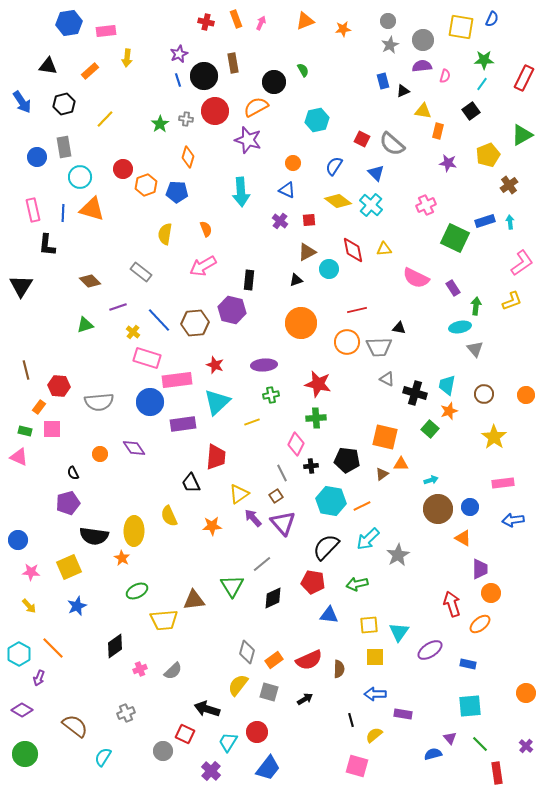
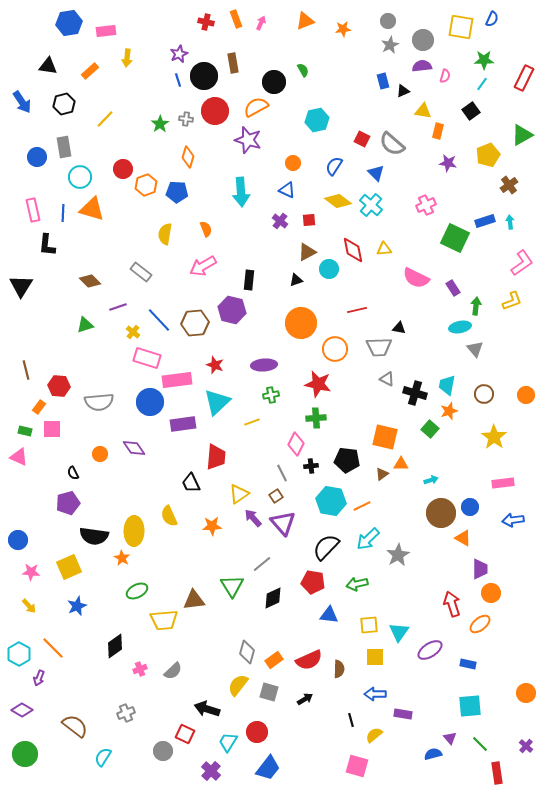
orange circle at (347, 342): moved 12 px left, 7 px down
brown circle at (438, 509): moved 3 px right, 4 px down
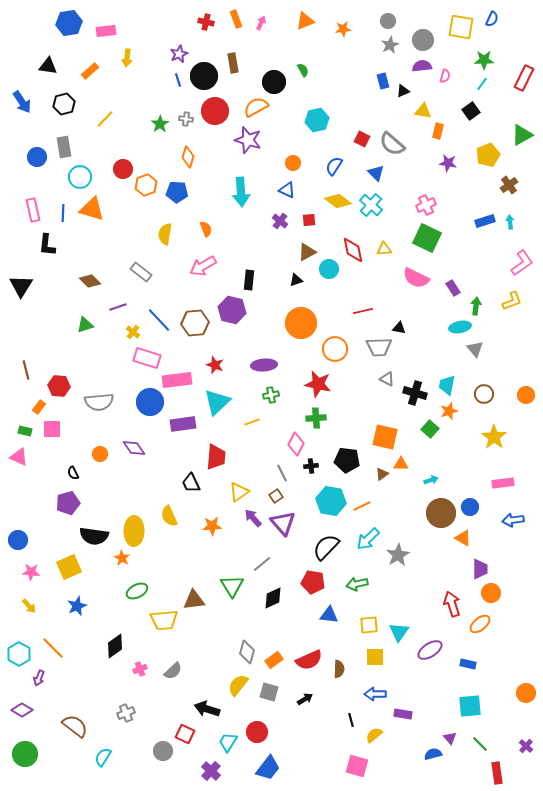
green square at (455, 238): moved 28 px left
red line at (357, 310): moved 6 px right, 1 px down
yellow triangle at (239, 494): moved 2 px up
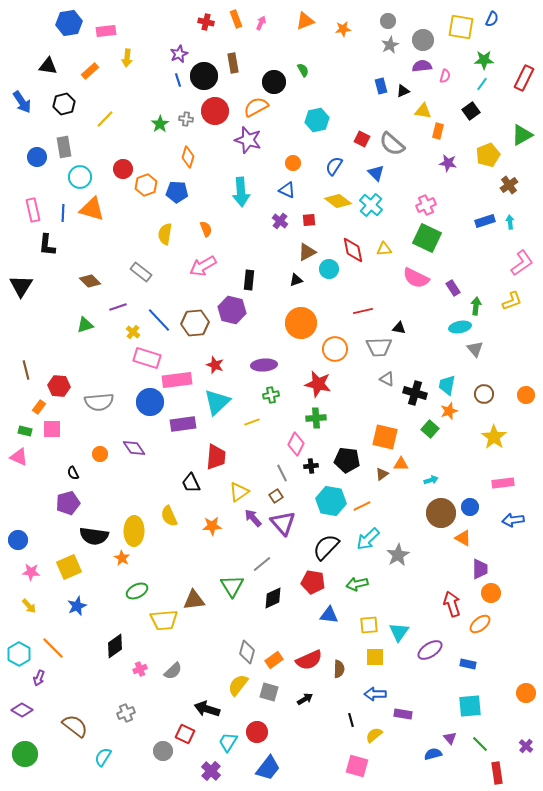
blue rectangle at (383, 81): moved 2 px left, 5 px down
